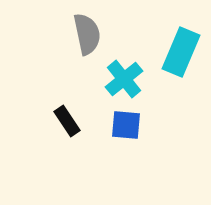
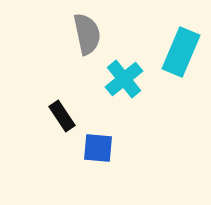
black rectangle: moved 5 px left, 5 px up
blue square: moved 28 px left, 23 px down
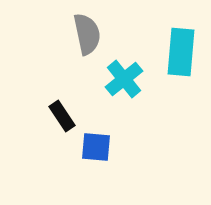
cyan rectangle: rotated 18 degrees counterclockwise
blue square: moved 2 px left, 1 px up
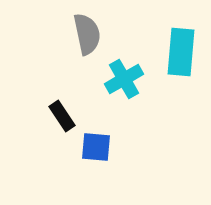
cyan cross: rotated 9 degrees clockwise
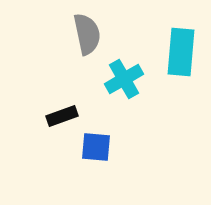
black rectangle: rotated 76 degrees counterclockwise
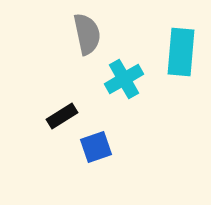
black rectangle: rotated 12 degrees counterclockwise
blue square: rotated 24 degrees counterclockwise
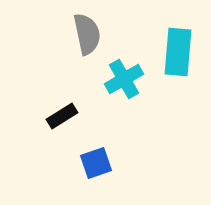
cyan rectangle: moved 3 px left
blue square: moved 16 px down
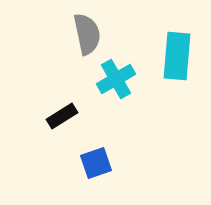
cyan rectangle: moved 1 px left, 4 px down
cyan cross: moved 8 px left
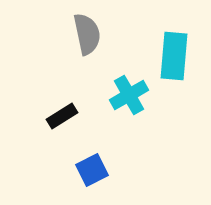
cyan rectangle: moved 3 px left
cyan cross: moved 13 px right, 16 px down
blue square: moved 4 px left, 7 px down; rotated 8 degrees counterclockwise
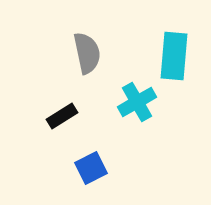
gray semicircle: moved 19 px down
cyan cross: moved 8 px right, 7 px down
blue square: moved 1 px left, 2 px up
